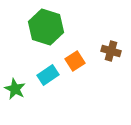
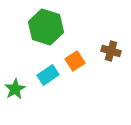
green star: rotated 15 degrees clockwise
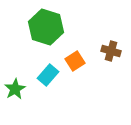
cyan rectangle: rotated 15 degrees counterclockwise
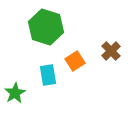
brown cross: rotated 30 degrees clockwise
cyan rectangle: rotated 50 degrees counterclockwise
green star: moved 4 px down
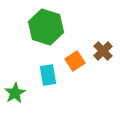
brown cross: moved 8 px left
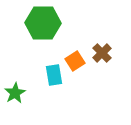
green hexagon: moved 3 px left, 4 px up; rotated 16 degrees counterclockwise
brown cross: moved 1 px left, 2 px down
cyan rectangle: moved 6 px right
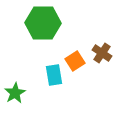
brown cross: rotated 12 degrees counterclockwise
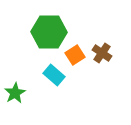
green hexagon: moved 6 px right, 9 px down
orange square: moved 6 px up
cyan rectangle: rotated 40 degrees counterclockwise
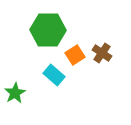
green hexagon: moved 1 px left, 2 px up
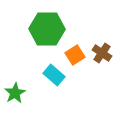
green hexagon: moved 1 px left, 1 px up
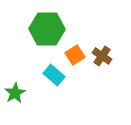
brown cross: moved 3 px down
